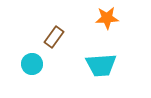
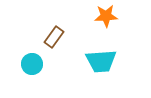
orange star: moved 1 px left, 2 px up
cyan trapezoid: moved 4 px up
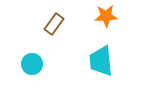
brown rectangle: moved 13 px up
cyan trapezoid: rotated 88 degrees clockwise
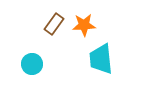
orange star: moved 22 px left, 9 px down
cyan trapezoid: moved 2 px up
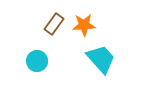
cyan trapezoid: rotated 144 degrees clockwise
cyan circle: moved 5 px right, 3 px up
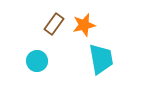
orange star: rotated 10 degrees counterclockwise
cyan trapezoid: rotated 32 degrees clockwise
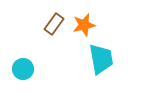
cyan circle: moved 14 px left, 8 px down
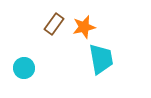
orange star: moved 2 px down
cyan circle: moved 1 px right, 1 px up
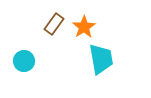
orange star: rotated 20 degrees counterclockwise
cyan circle: moved 7 px up
